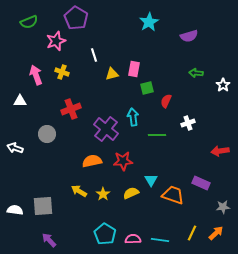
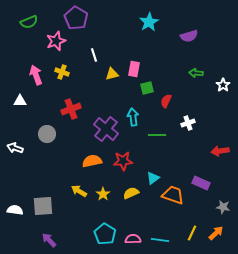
cyan triangle: moved 2 px right, 2 px up; rotated 24 degrees clockwise
gray star: rotated 16 degrees clockwise
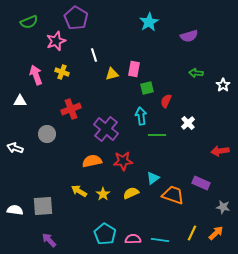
cyan arrow: moved 8 px right, 1 px up
white cross: rotated 24 degrees counterclockwise
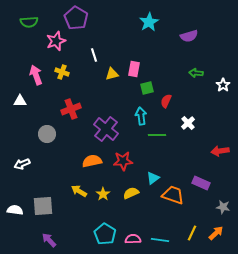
green semicircle: rotated 18 degrees clockwise
white arrow: moved 7 px right, 16 px down; rotated 42 degrees counterclockwise
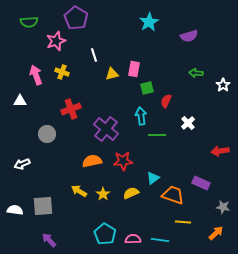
yellow line: moved 9 px left, 11 px up; rotated 70 degrees clockwise
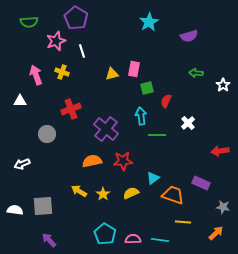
white line: moved 12 px left, 4 px up
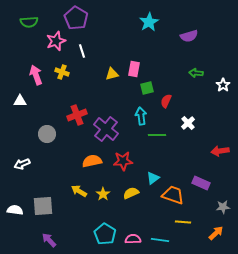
red cross: moved 6 px right, 6 px down
gray star: rotated 16 degrees counterclockwise
